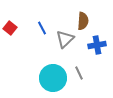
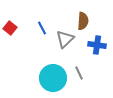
blue cross: rotated 18 degrees clockwise
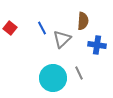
gray triangle: moved 3 px left
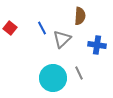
brown semicircle: moved 3 px left, 5 px up
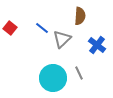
blue line: rotated 24 degrees counterclockwise
blue cross: rotated 30 degrees clockwise
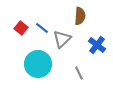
red square: moved 11 px right
cyan circle: moved 15 px left, 14 px up
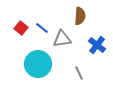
gray triangle: rotated 36 degrees clockwise
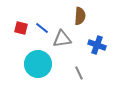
red square: rotated 24 degrees counterclockwise
blue cross: rotated 18 degrees counterclockwise
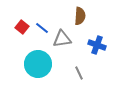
red square: moved 1 px right, 1 px up; rotated 24 degrees clockwise
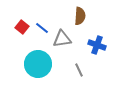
gray line: moved 3 px up
